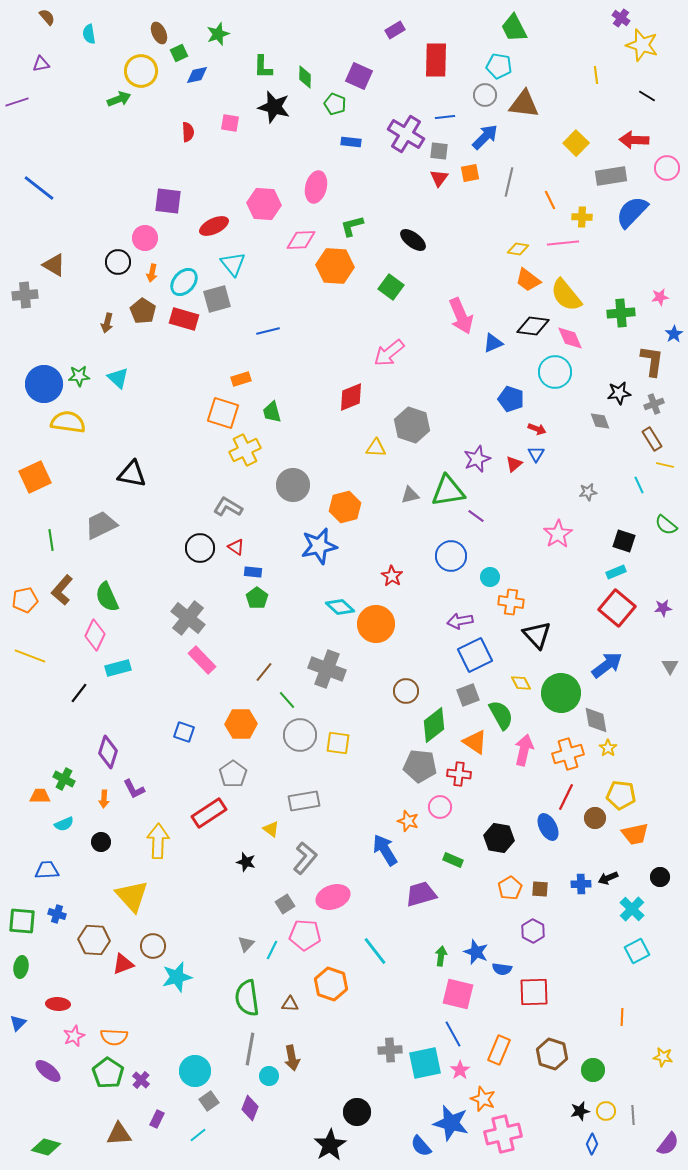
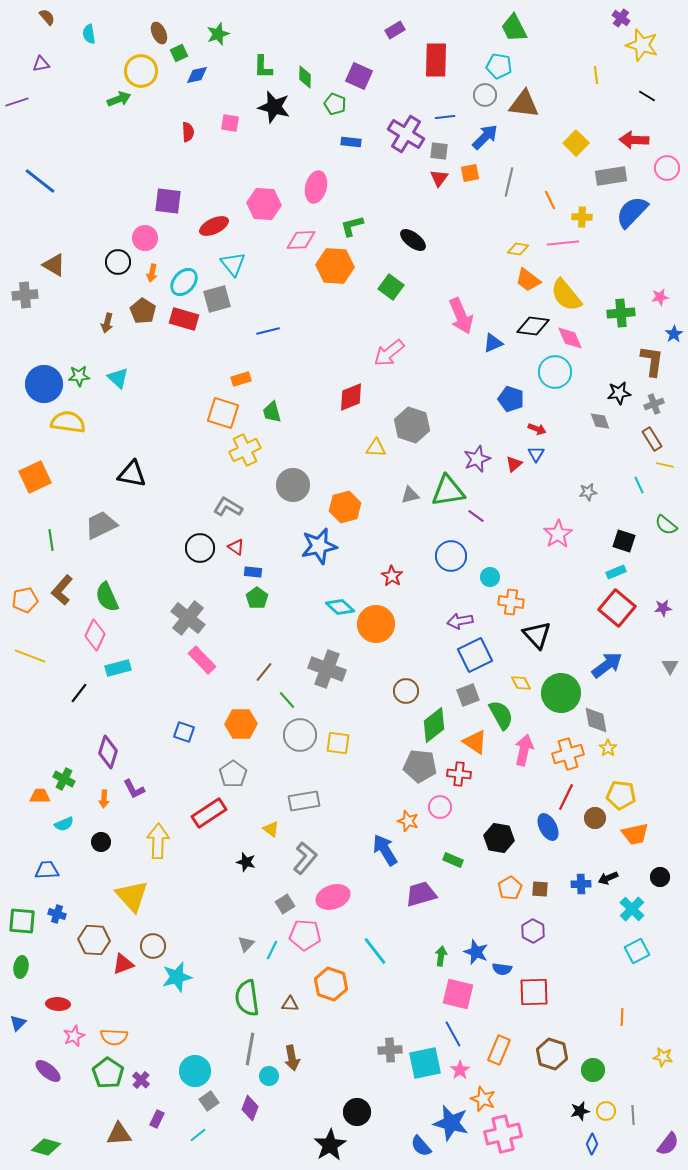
blue line at (39, 188): moved 1 px right, 7 px up
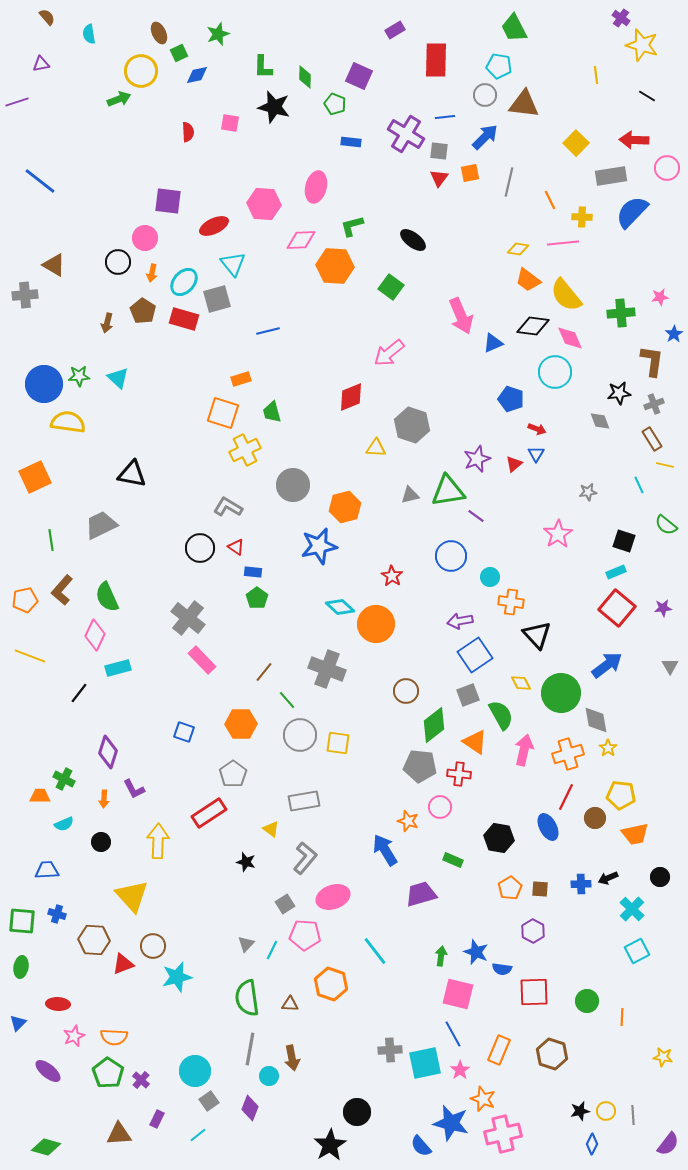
blue square at (475, 655): rotated 8 degrees counterclockwise
green circle at (593, 1070): moved 6 px left, 69 px up
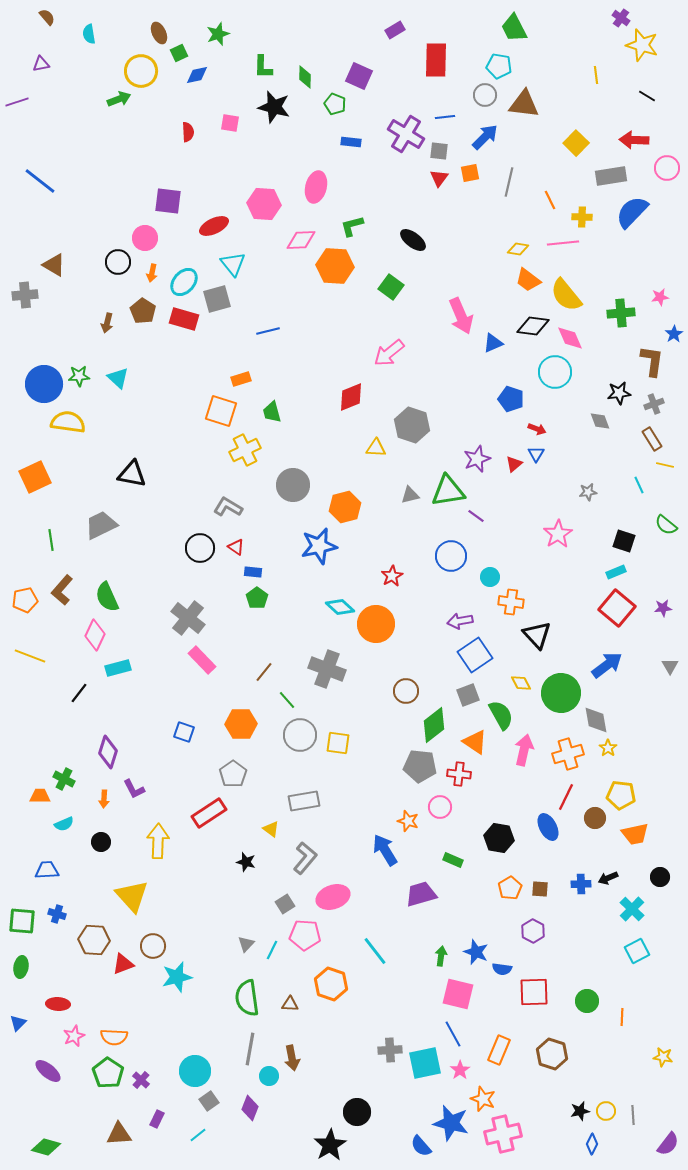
orange square at (223, 413): moved 2 px left, 2 px up
red star at (392, 576): rotated 10 degrees clockwise
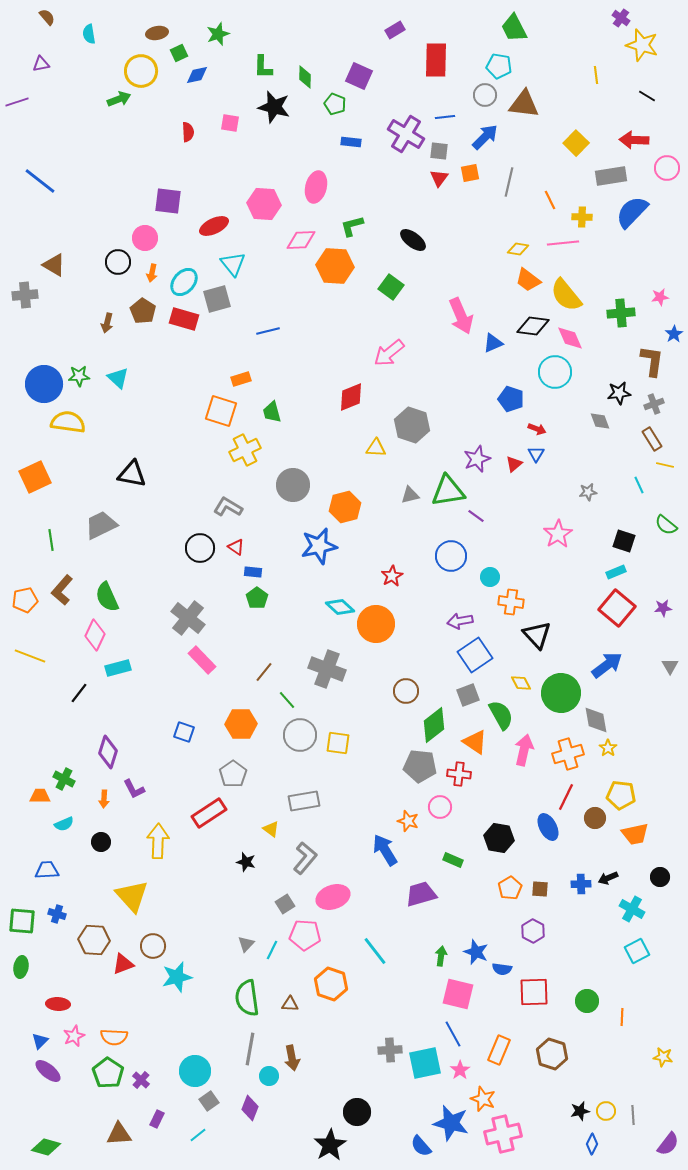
brown ellipse at (159, 33): moved 2 px left; rotated 75 degrees counterclockwise
cyan cross at (632, 909): rotated 15 degrees counterclockwise
blue triangle at (18, 1023): moved 22 px right, 18 px down
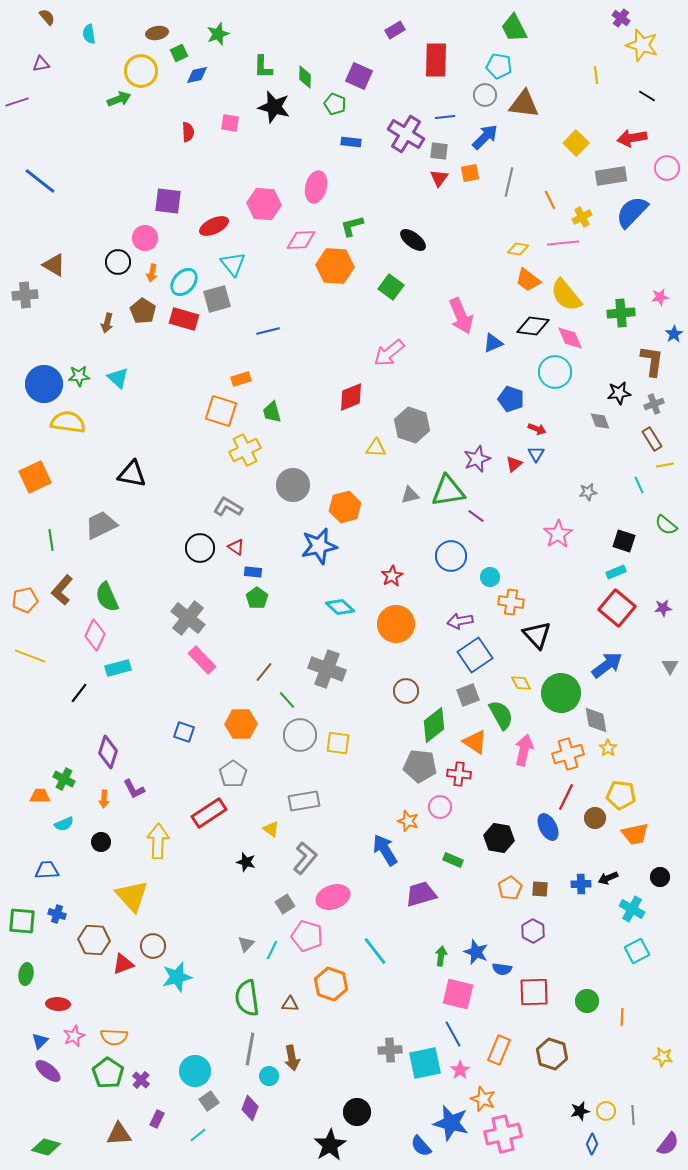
red arrow at (634, 140): moved 2 px left, 2 px up; rotated 12 degrees counterclockwise
yellow cross at (582, 217): rotated 30 degrees counterclockwise
yellow line at (665, 465): rotated 24 degrees counterclockwise
orange circle at (376, 624): moved 20 px right
pink pentagon at (305, 935): moved 2 px right, 1 px down; rotated 12 degrees clockwise
green ellipse at (21, 967): moved 5 px right, 7 px down
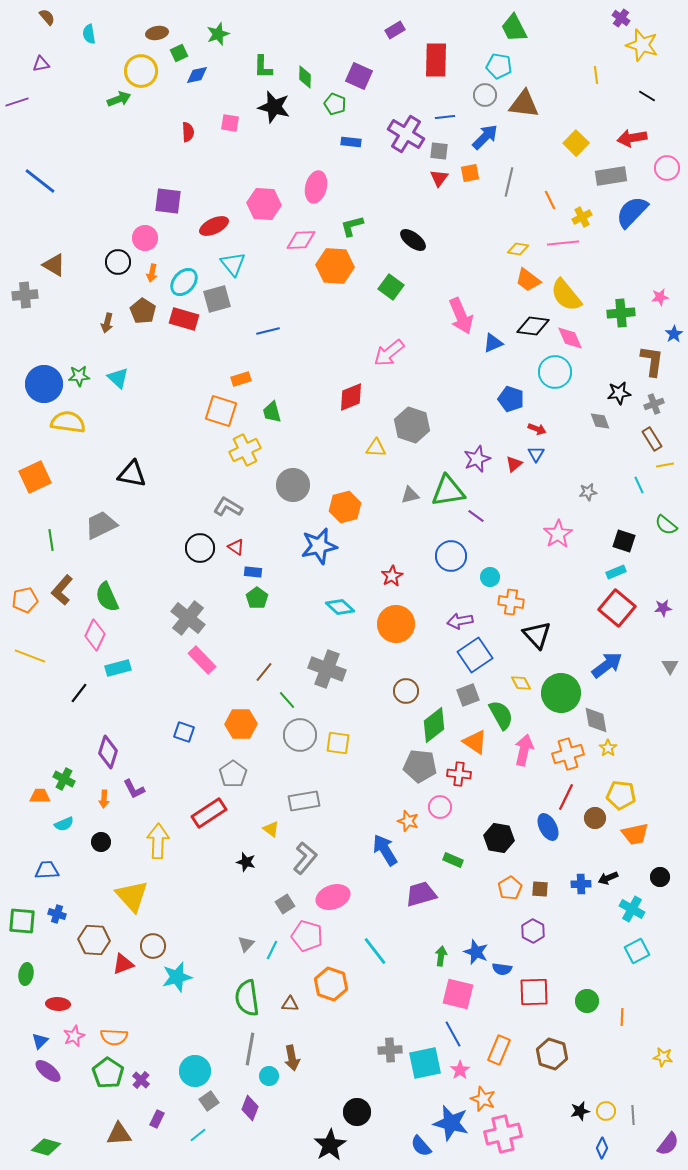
blue diamond at (592, 1144): moved 10 px right, 4 px down
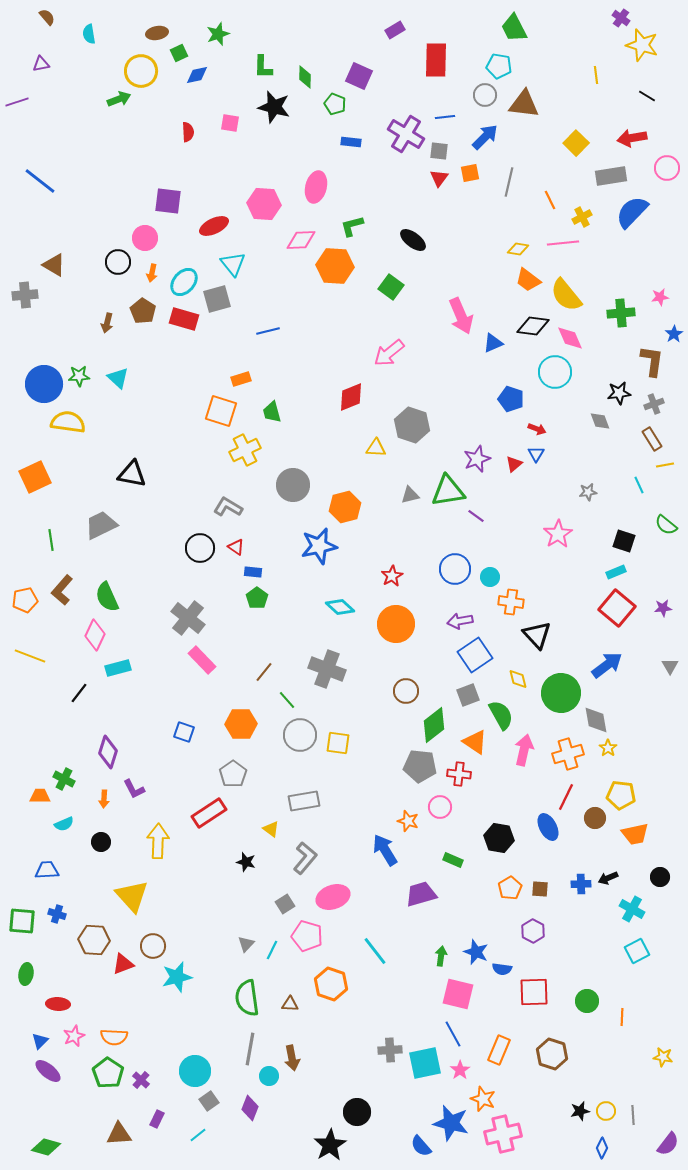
blue circle at (451, 556): moved 4 px right, 13 px down
yellow diamond at (521, 683): moved 3 px left, 4 px up; rotated 15 degrees clockwise
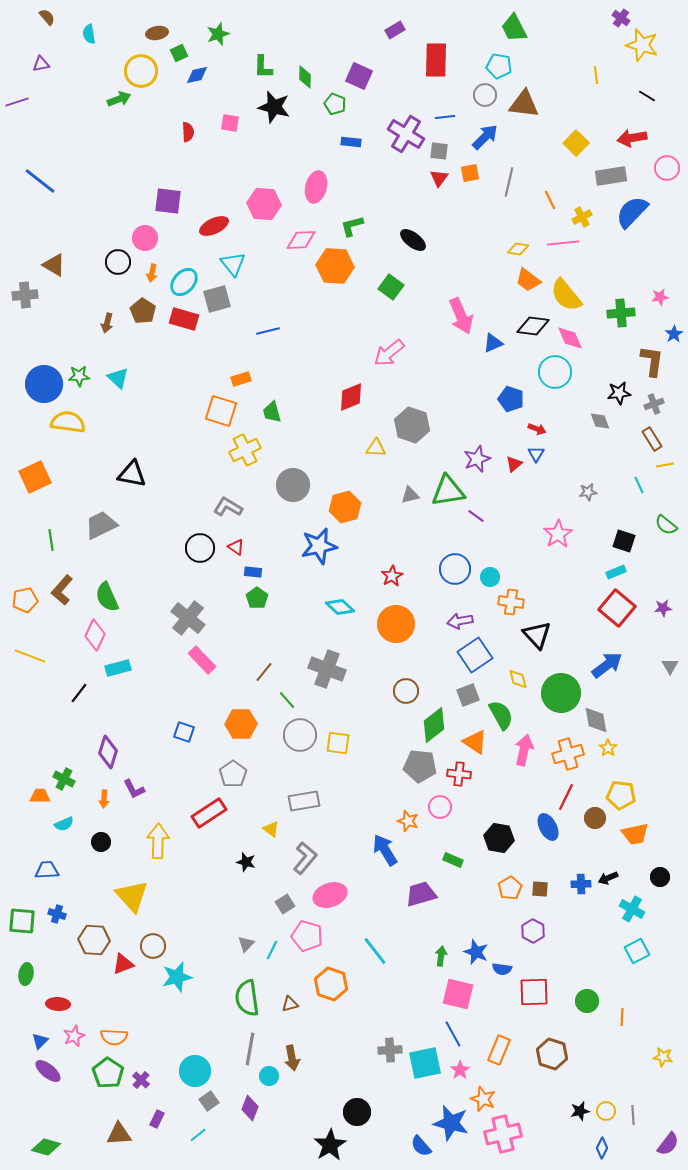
pink ellipse at (333, 897): moved 3 px left, 2 px up
brown triangle at (290, 1004): rotated 18 degrees counterclockwise
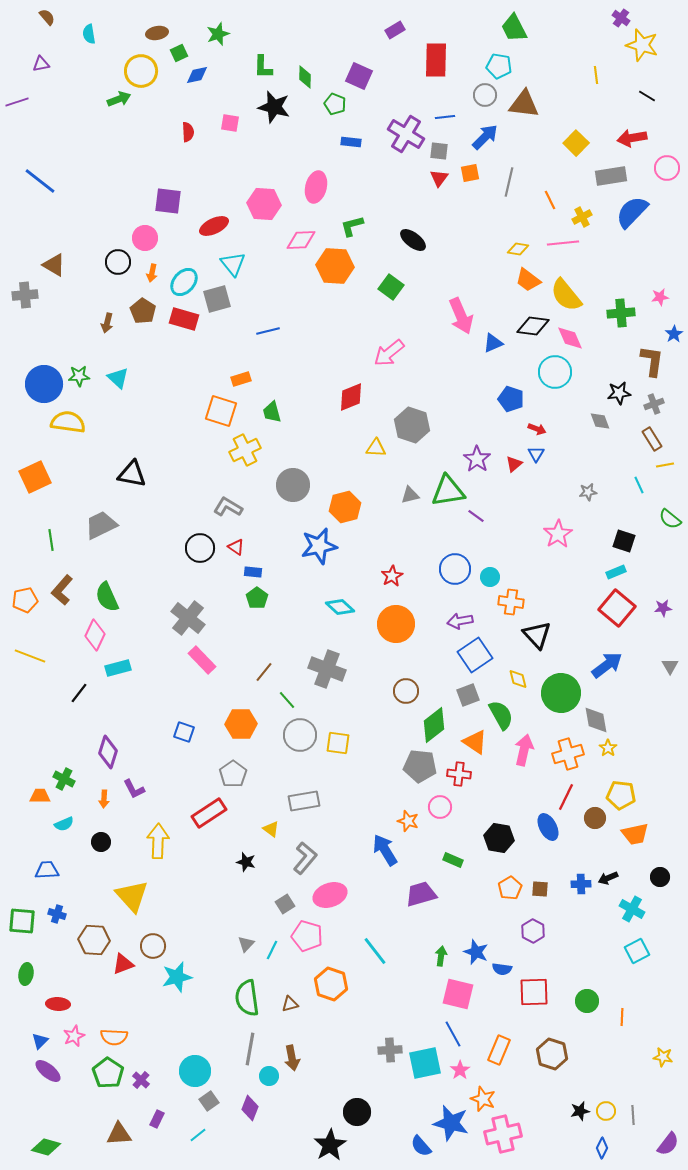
purple star at (477, 459): rotated 16 degrees counterclockwise
green semicircle at (666, 525): moved 4 px right, 6 px up
